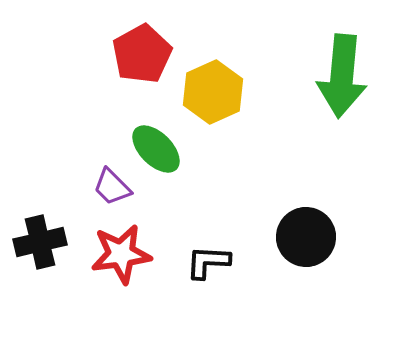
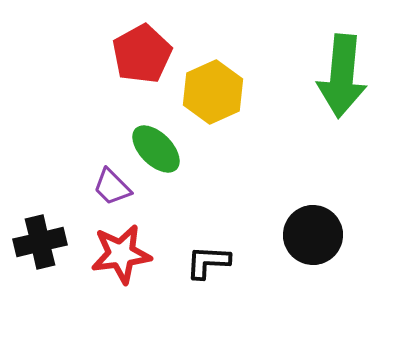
black circle: moved 7 px right, 2 px up
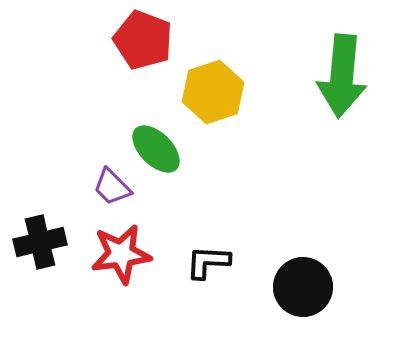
red pentagon: moved 1 px right, 14 px up; rotated 22 degrees counterclockwise
yellow hexagon: rotated 6 degrees clockwise
black circle: moved 10 px left, 52 px down
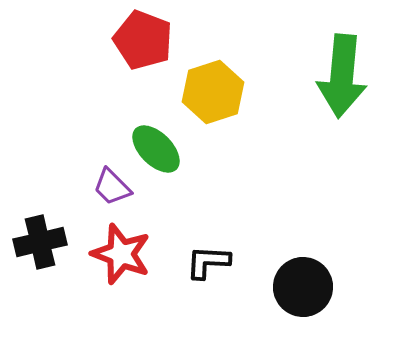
red star: rotated 28 degrees clockwise
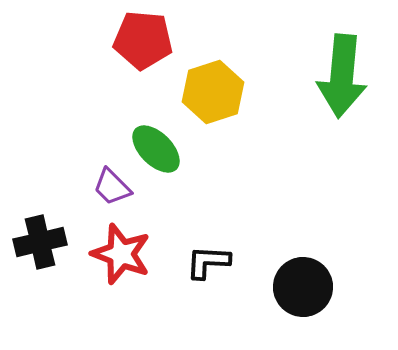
red pentagon: rotated 16 degrees counterclockwise
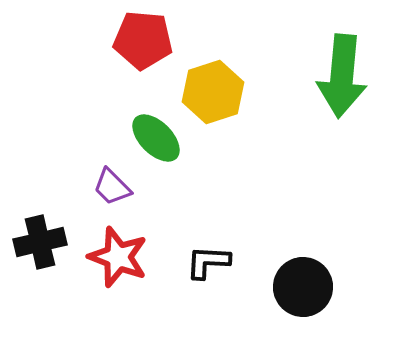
green ellipse: moved 11 px up
red star: moved 3 px left, 3 px down
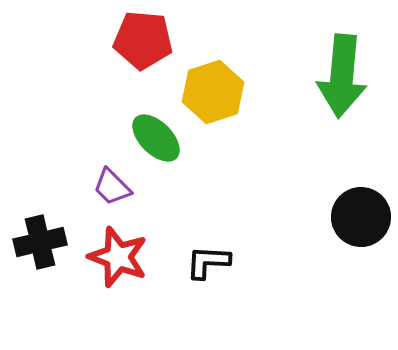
black circle: moved 58 px right, 70 px up
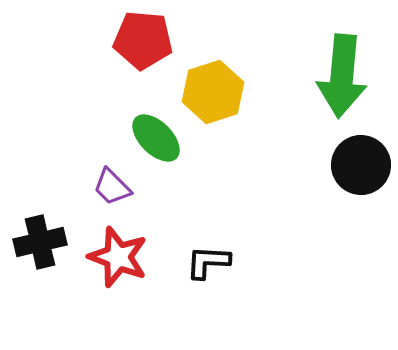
black circle: moved 52 px up
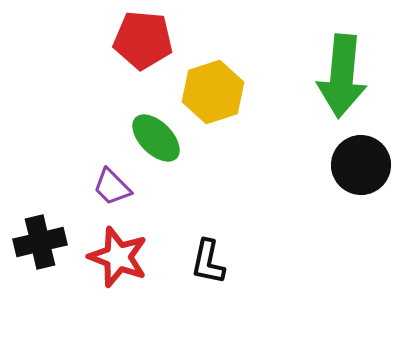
black L-shape: rotated 81 degrees counterclockwise
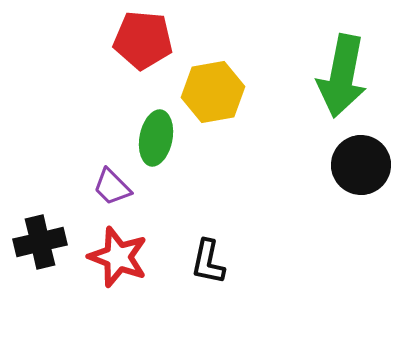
green arrow: rotated 6 degrees clockwise
yellow hexagon: rotated 8 degrees clockwise
green ellipse: rotated 56 degrees clockwise
